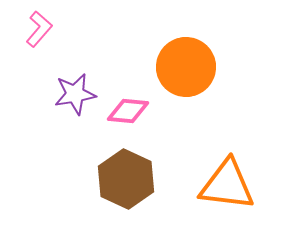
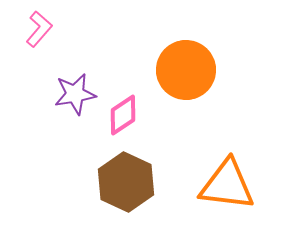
orange circle: moved 3 px down
pink diamond: moved 5 px left, 4 px down; rotated 39 degrees counterclockwise
brown hexagon: moved 3 px down
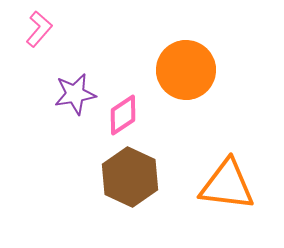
brown hexagon: moved 4 px right, 5 px up
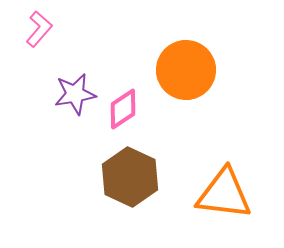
pink diamond: moved 6 px up
orange triangle: moved 3 px left, 9 px down
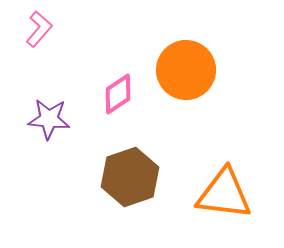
purple star: moved 26 px left, 25 px down; rotated 15 degrees clockwise
pink diamond: moved 5 px left, 15 px up
brown hexagon: rotated 16 degrees clockwise
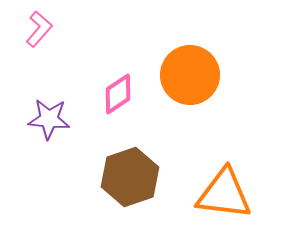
orange circle: moved 4 px right, 5 px down
